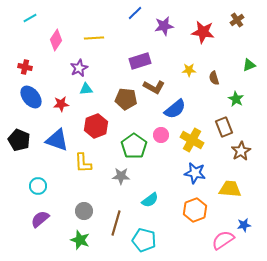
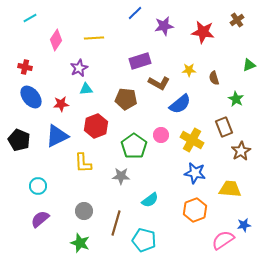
brown L-shape at (154, 87): moved 5 px right, 4 px up
blue semicircle at (175, 109): moved 5 px right, 5 px up
blue triangle at (57, 140): moved 4 px up; rotated 45 degrees counterclockwise
green star at (80, 240): moved 3 px down
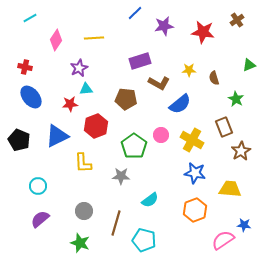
red star at (61, 104): moved 9 px right
blue star at (244, 225): rotated 16 degrees clockwise
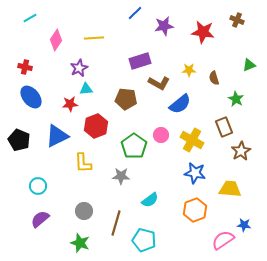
brown cross at (237, 20): rotated 32 degrees counterclockwise
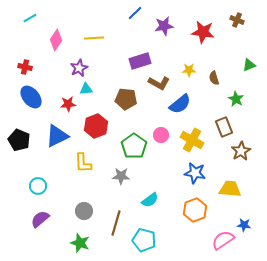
red star at (70, 104): moved 2 px left
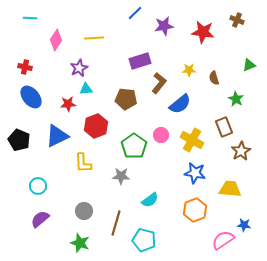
cyan line at (30, 18): rotated 32 degrees clockwise
brown L-shape at (159, 83): rotated 80 degrees counterclockwise
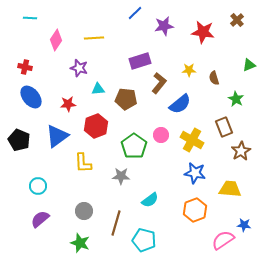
brown cross at (237, 20): rotated 24 degrees clockwise
purple star at (79, 68): rotated 30 degrees counterclockwise
cyan triangle at (86, 89): moved 12 px right
blue triangle at (57, 136): rotated 10 degrees counterclockwise
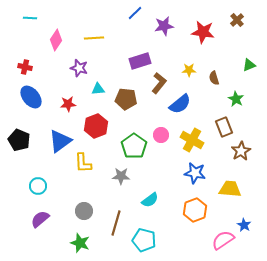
blue triangle at (57, 136): moved 3 px right, 5 px down
blue star at (244, 225): rotated 24 degrees clockwise
